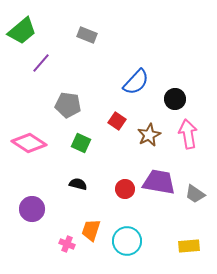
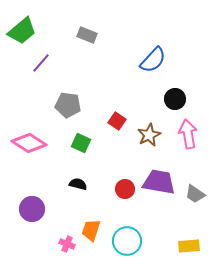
blue semicircle: moved 17 px right, 22 px up
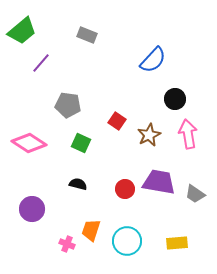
yellow rectangle: moved 12 px left, 3 px up
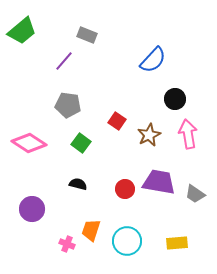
purple line: moved 23 px right, 2 px up
green square: rotated 12 degrees clockwise
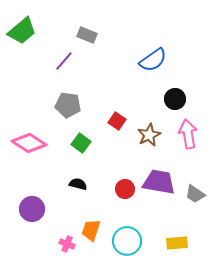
blue semicircle: rotated 12 degrees clockwise
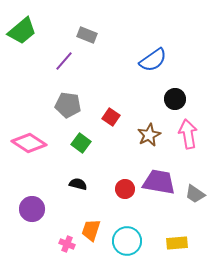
red square: moved 6 px left, 4 px up
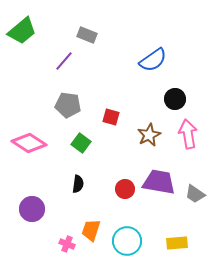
red square: rotated 18 degrees counterclockwise
black semicircle: rotated 84 degrees clockwise
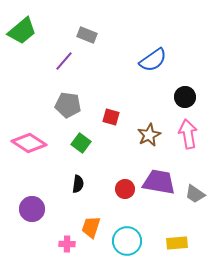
black circle: moved 10 px right, 2 px up
orange trapezoid: moved 3 px up
pink cross: rotated 21 degrees counterclockwise
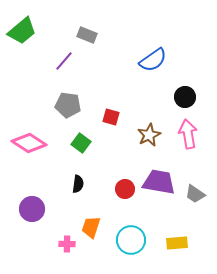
cyan circle: moved 4 px right, 1 px up
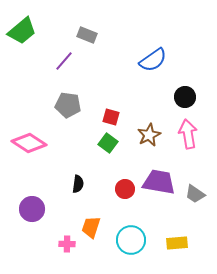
green square: moved 27 px right
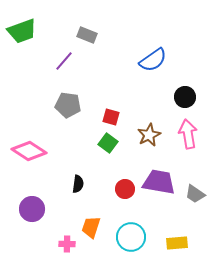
green trapezoid: rotated 20 degrees clockwise
pink diamond: moved 8 px down
cyan circle: moved 3 px up
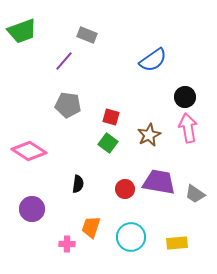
pink arrow: moved 6 px up
